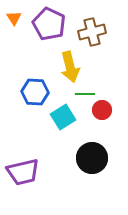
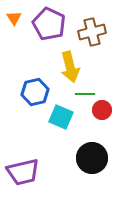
blue hexagon: rotated 16 degrees counterclockwise
cyan square: moved 2 px left; rotated 35 degrees counterclockwise
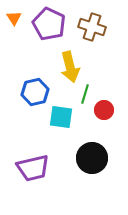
brown cross: moved 5 px up; rotated 32 degrees clockwise
green line: rotated 72 degrees counterclockwise
red circle: moved 2 px right
cyan square: rotated 15 degrees counterclockwise
purple trapezoid: moved 10 px right, 4 px up
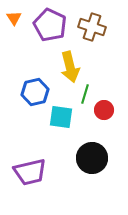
purple pentagon: moved 1 px right, 1 px down
purple trapezoid: moved 3 px left, 4 px down
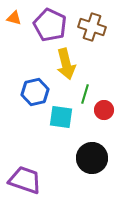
orange triangle: rotated 42 degrees counterclockwise
yellow arrow: moved 4 px left, 3 px up
purple trapezoid: moved 5 px left, 8 px down; rotated 148 degrees counterclockwise
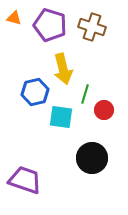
purple pentagon: rotated 8 degrees counterclockwise
yellow arrow: moved 3 px left, 5 px down
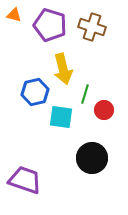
orange triangle: moved 3 px up
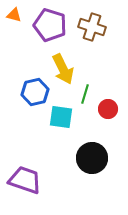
yellow arrow: rotated 12 degrees counterclockwise
red circle: moved 4 px right, 1 px up
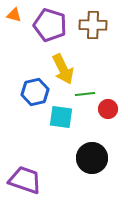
brown cross: moved 1 px right, 2 px up; rotated 16 degrees counterclockwise
green line: rotated 66 degrees clockwise
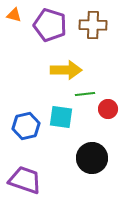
yellow arrow: moved 3 px right, 1 px down; rotated 64 degrees counterclockwise
blue hexagon: moved 9 px left, 34 px down
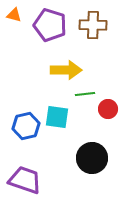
cyan square: moved 4 px left
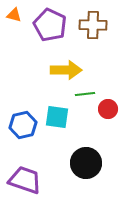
purple pentagon: rotated 8 degrees clockwise
blue hexagon: moved 3 px left, 1 px up
black circle: moved 6 px left, 5 px down
